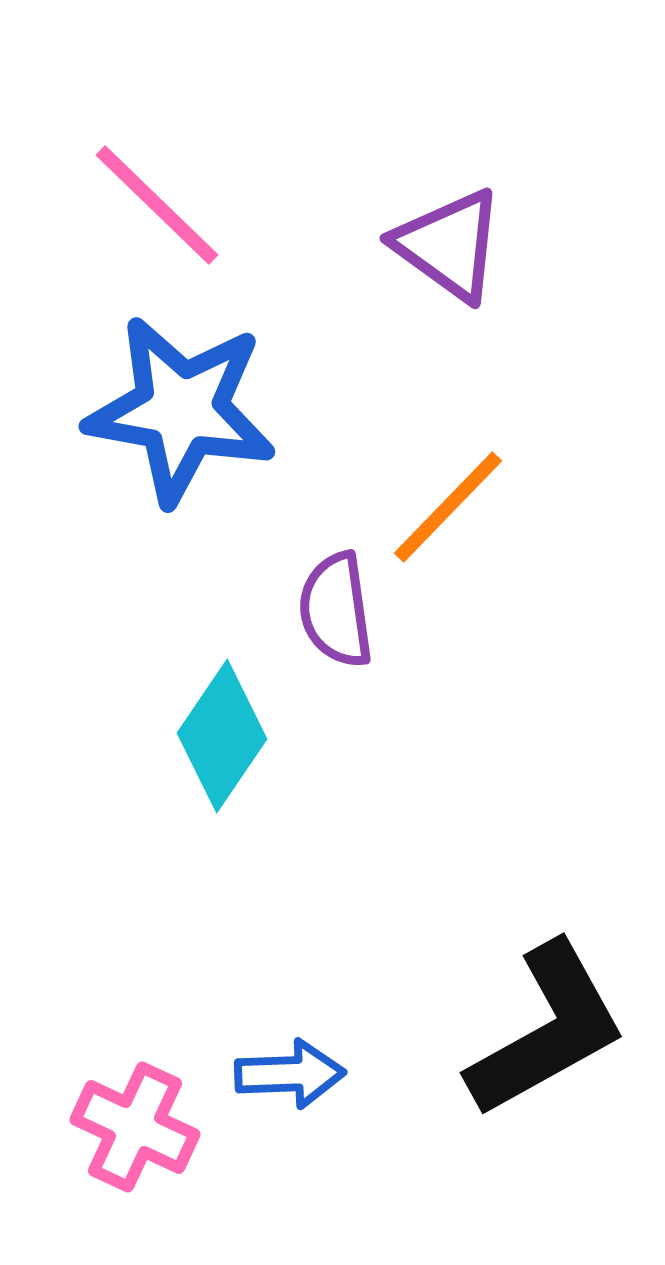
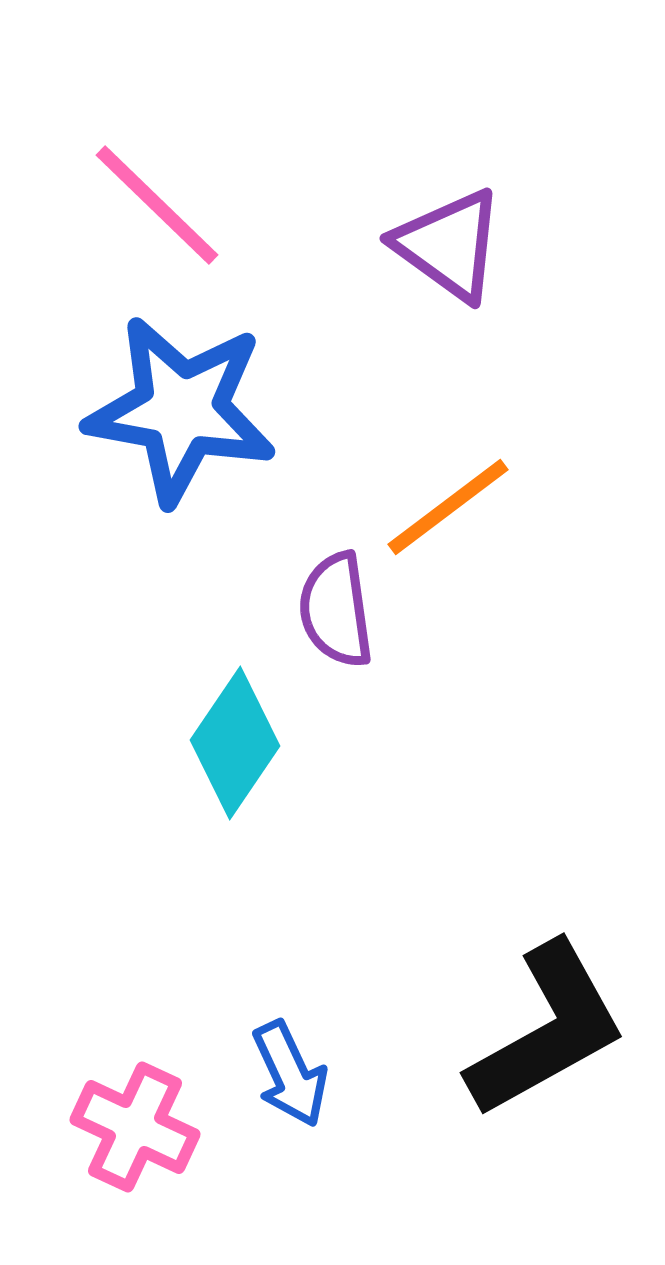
orange line: rotated 9 degrees clockwise
cyan diamond: moved 13 px right, 7 px down
blue arrow: rotated 67 degrees clockwise
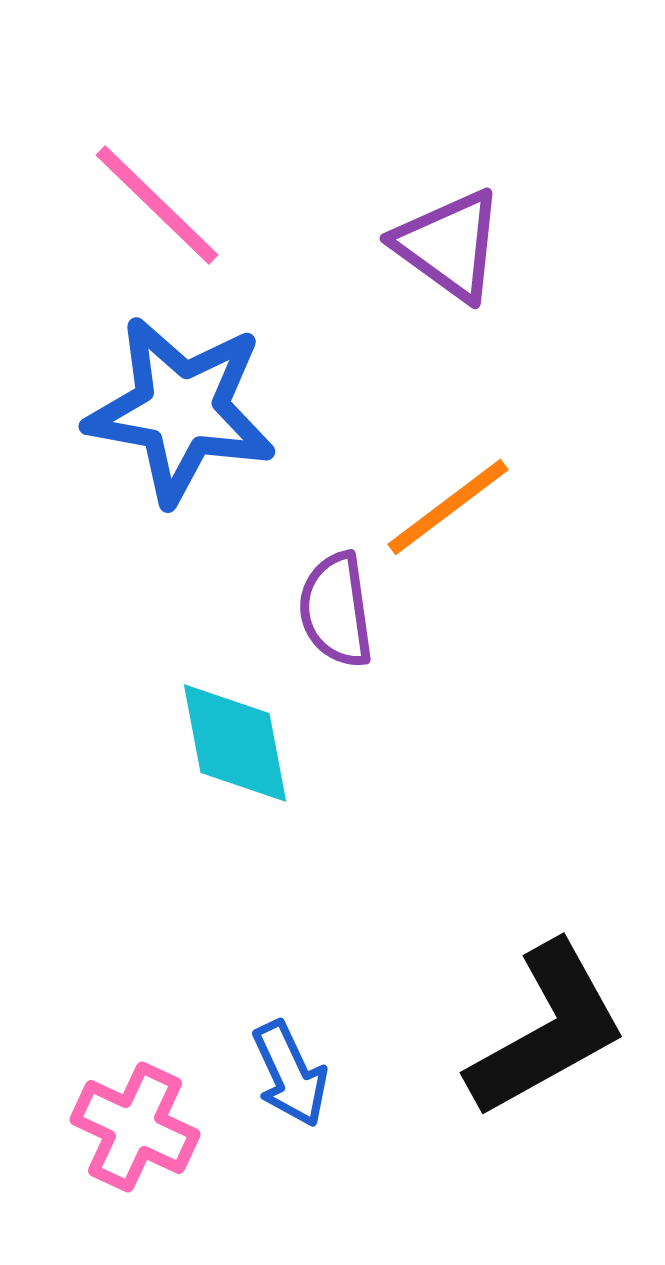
cyan diamond: rotated 45 degrees counterclockwise
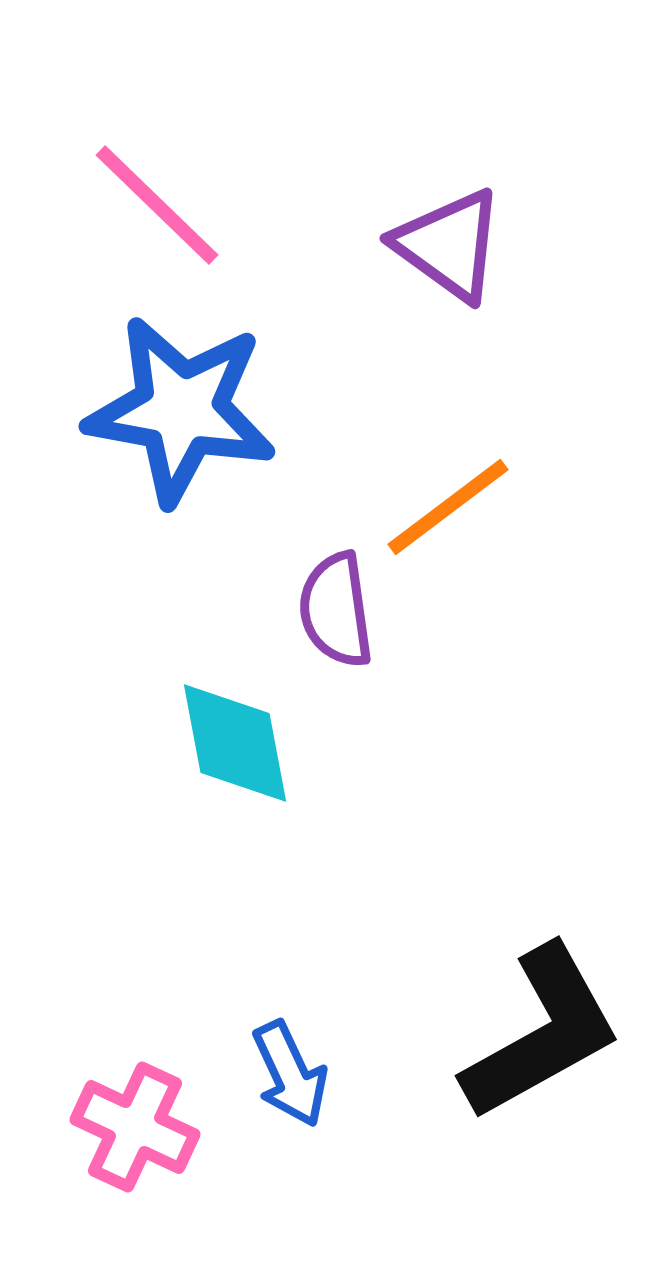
black L-shape: moved 5 px left, 3 px down
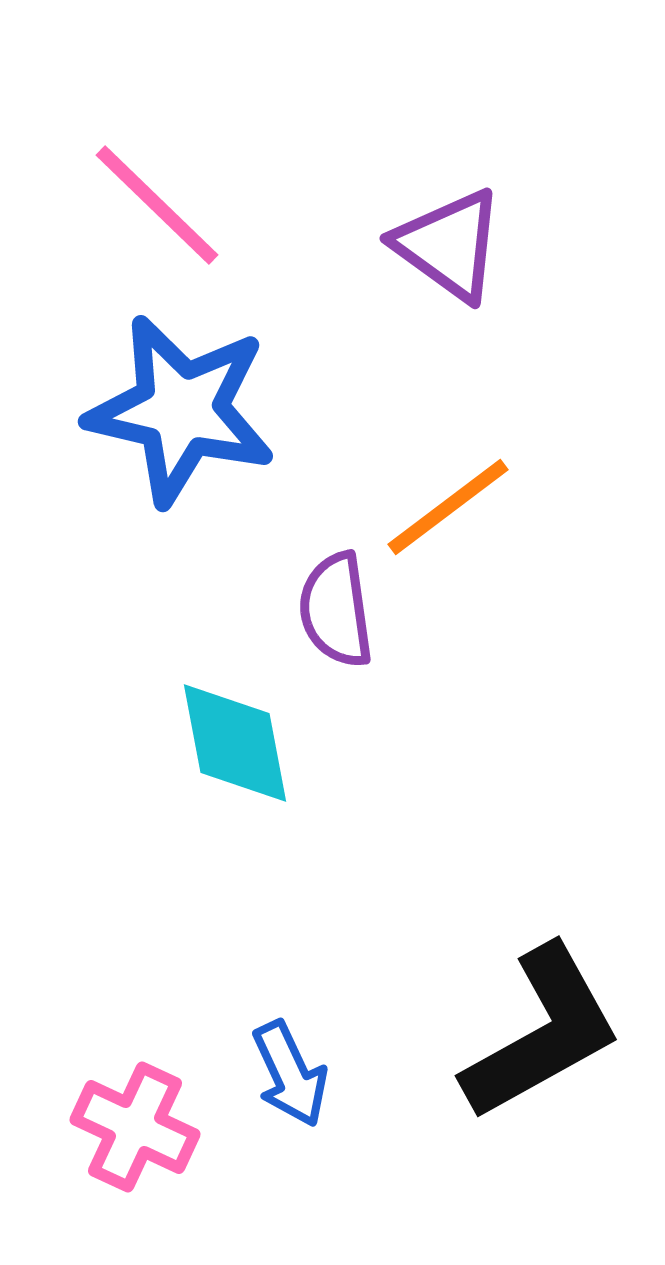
blue star: rotated 3 degrees clockwise
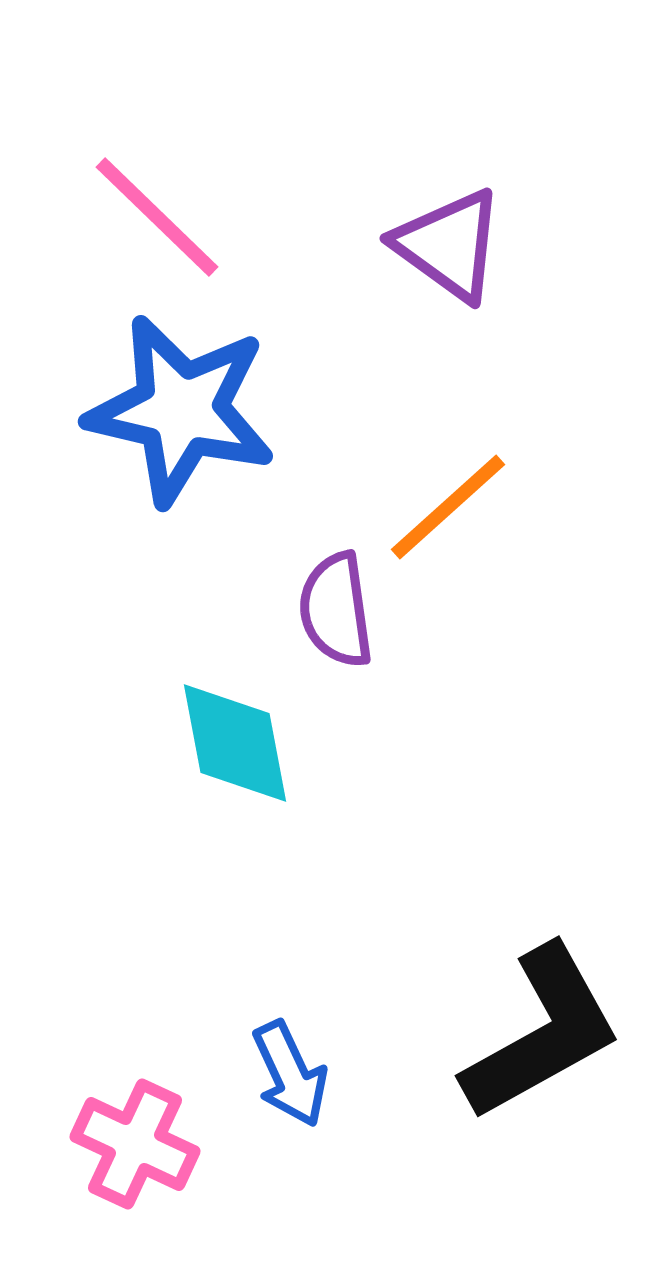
pink line: moved 12 px down
orange line: rotated 5 degrees counterclockwise
pink cross: moved 17 px down
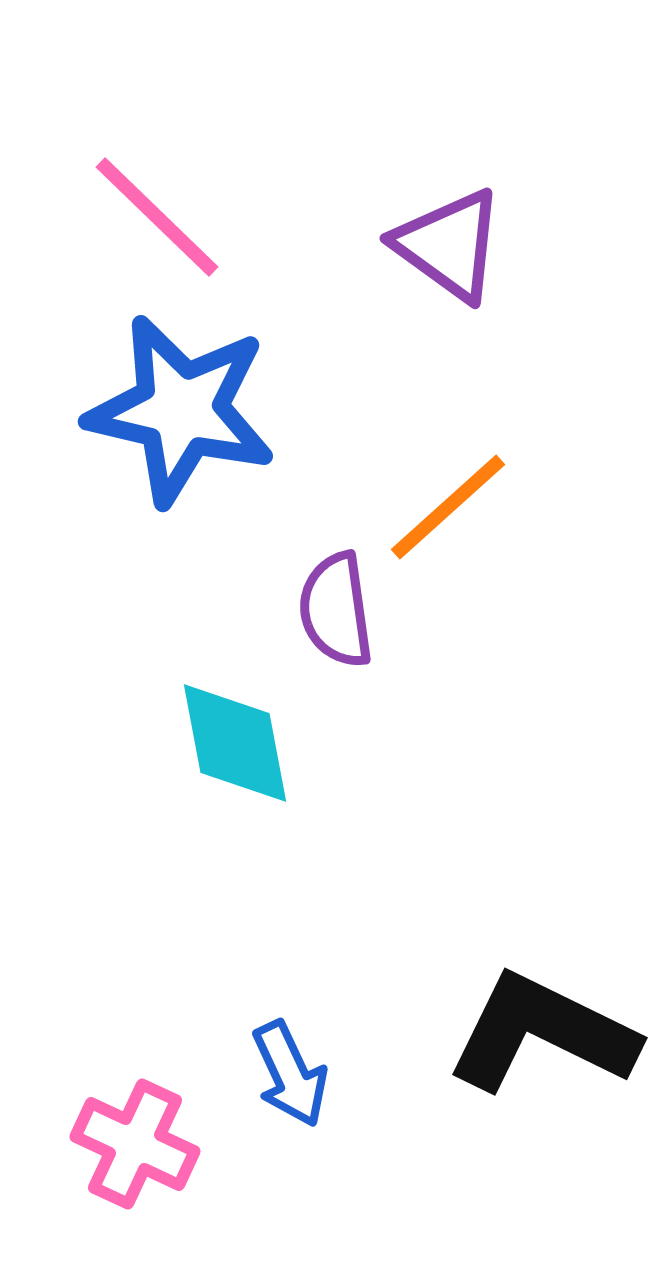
black L-shape: rotated 125 degrees counterclockwise
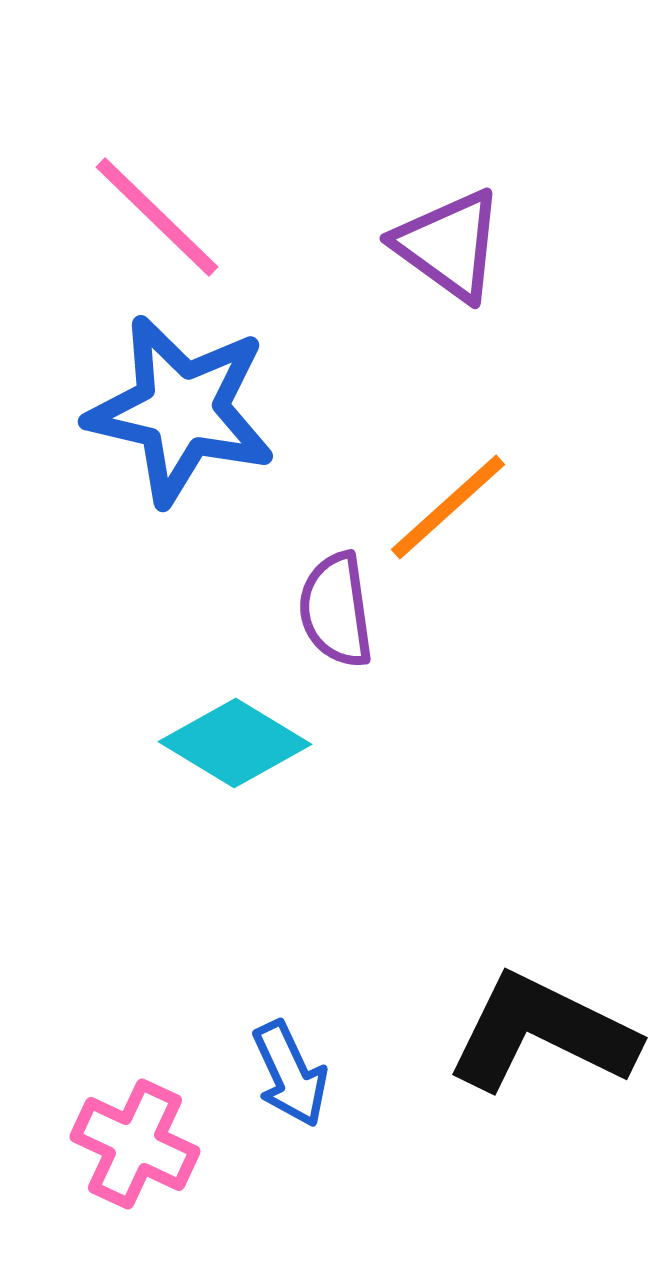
cyan diamond: rotated 48 degrees counterclockwise
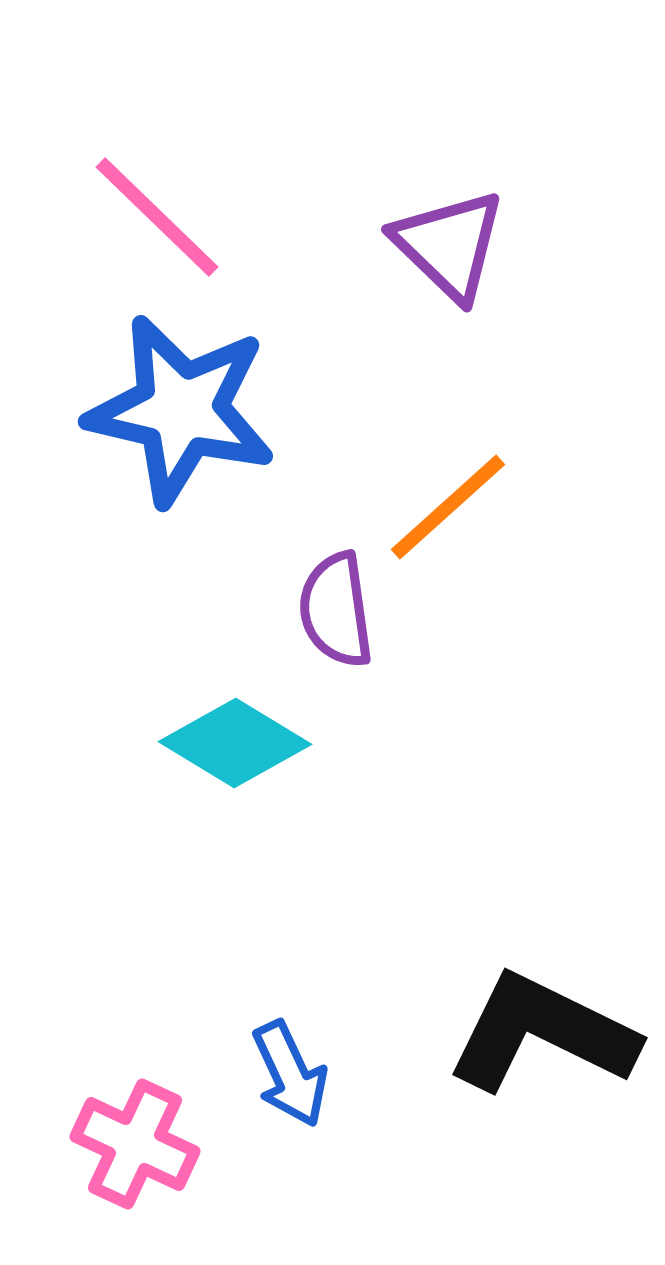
purple triangle: rotated 8 degrees clockwise
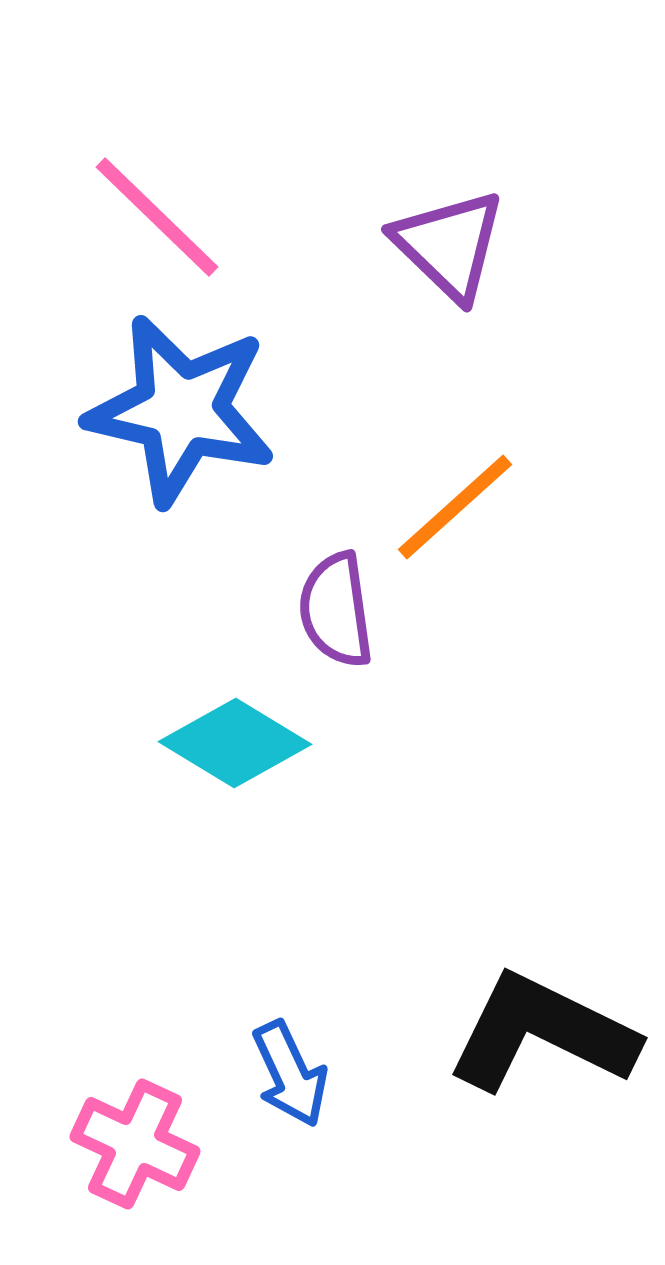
orange line: moved 7 px right
